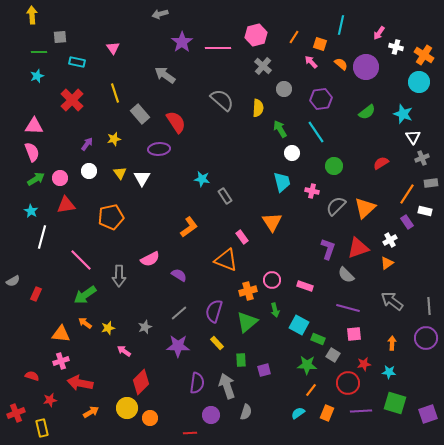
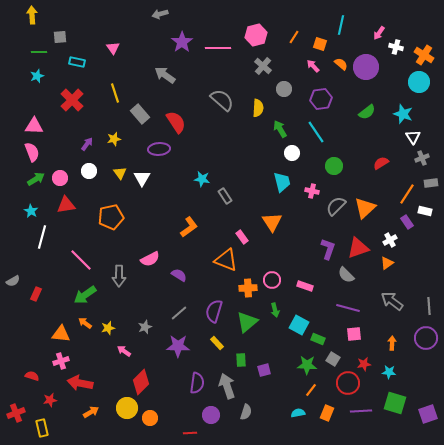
pink arrow at (311, 62): moved 2 px right, 4 px down
orange cross at (248, 291): moved 3 px up; rotated 12 degrees clockwise
gray square at (333, 355): moved 4 px down
cyan semicircle at (298, 413): rotated 24 degrees clockwise
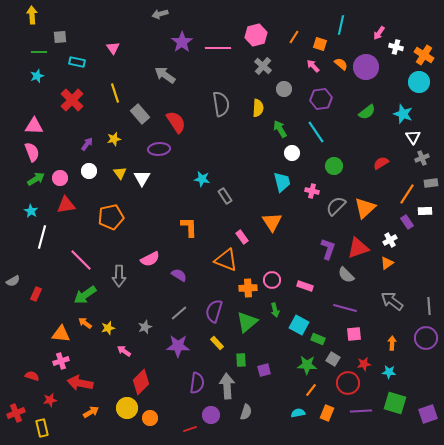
gray semicircle at (222, 100): moved 1 px left, 4 px down; rotated 40 degrees clockwise
white rectangle at (425, 211): rotated 16 degrees counterclockwise
orange L-shape at (189, 227): rotated 55 degrees counterclockwise
purple line at (348, 308): moved 3 px left
gray arrow at (227, 386): rotated 15 degrees clockwise
red line at (190, 433): moved 4 px up; rotated 16 degrees counterclockwise
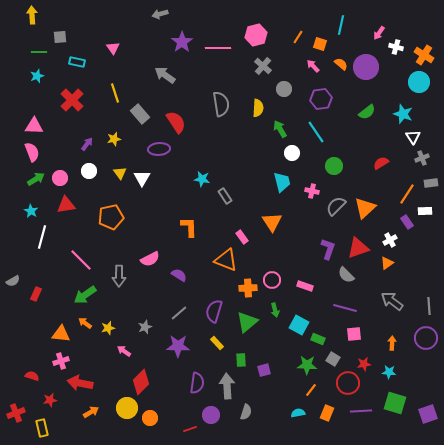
orange line at (294, 37): moved 4 px right
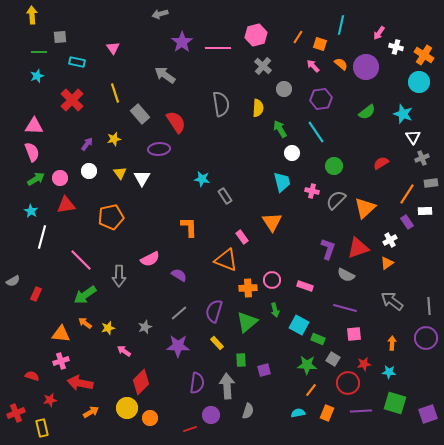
gray semicircle at (336, 206): moved 6 px up
gray semicircle at (346, 275): rotated 18 degrees counterclockwise
gray semicircle at (246, 412): moved 2 px right, 1 px up
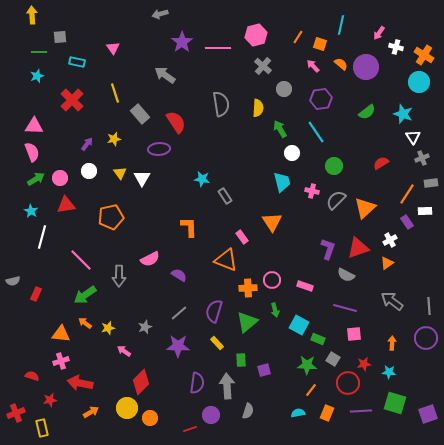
gray semicircle at (13, 281): rotated 16 degrees clockwise
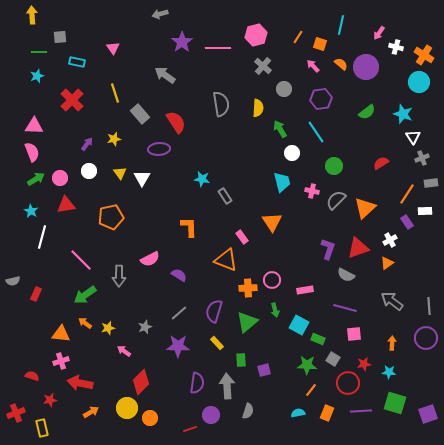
pink rectangle at (305, 286): moved 4 px down; rotated 28 degrees counterclockwise
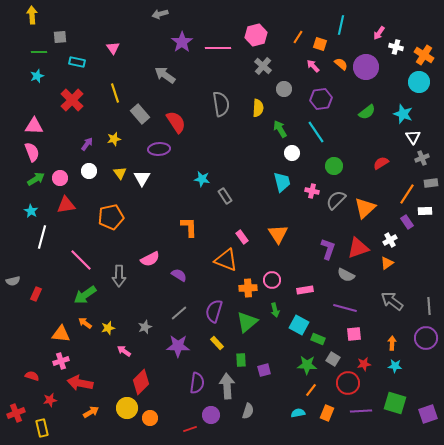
orange triangle at (272, 222): moved 6 px right, 12 px down
cyan star at (389, 372): moved 6 px right, 6 px up
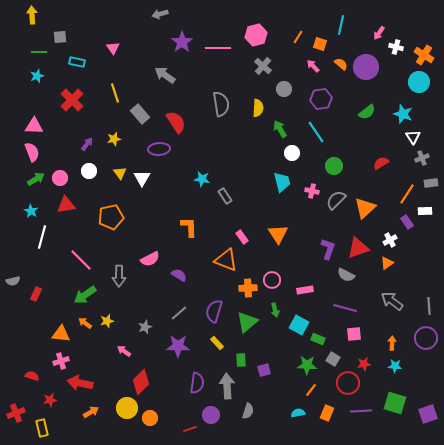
yellow star at (108, 328): moved 1 px left, 7 px up
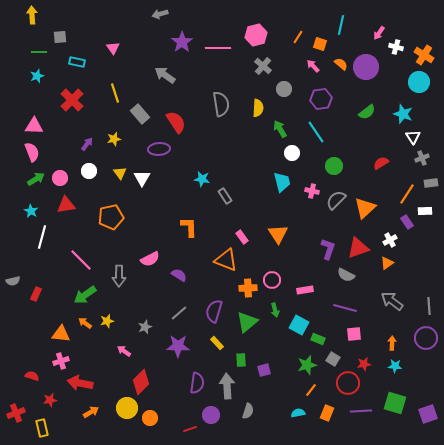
green star at (307, 365): rotated 18 degrees counterclockwise
